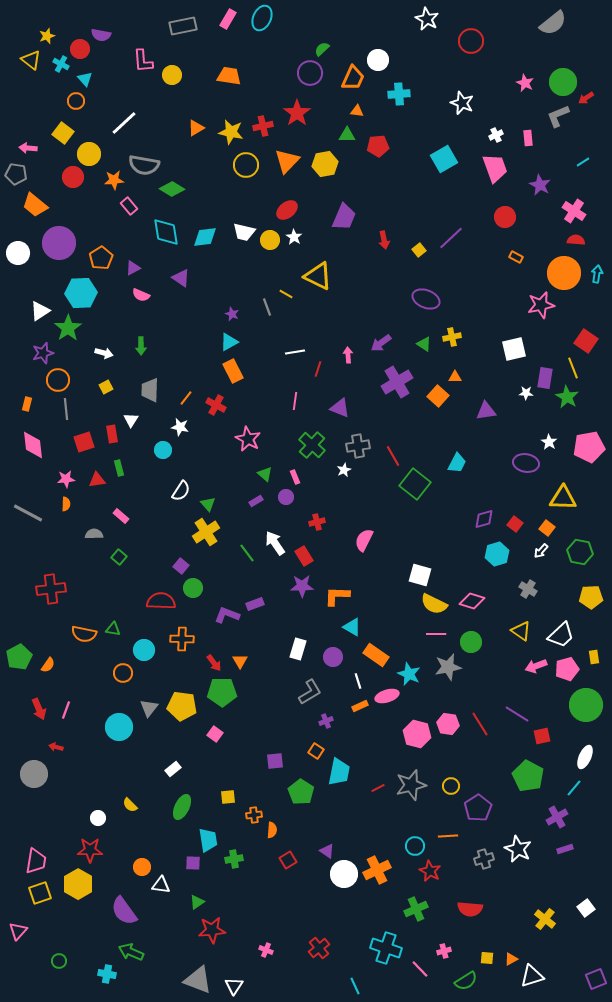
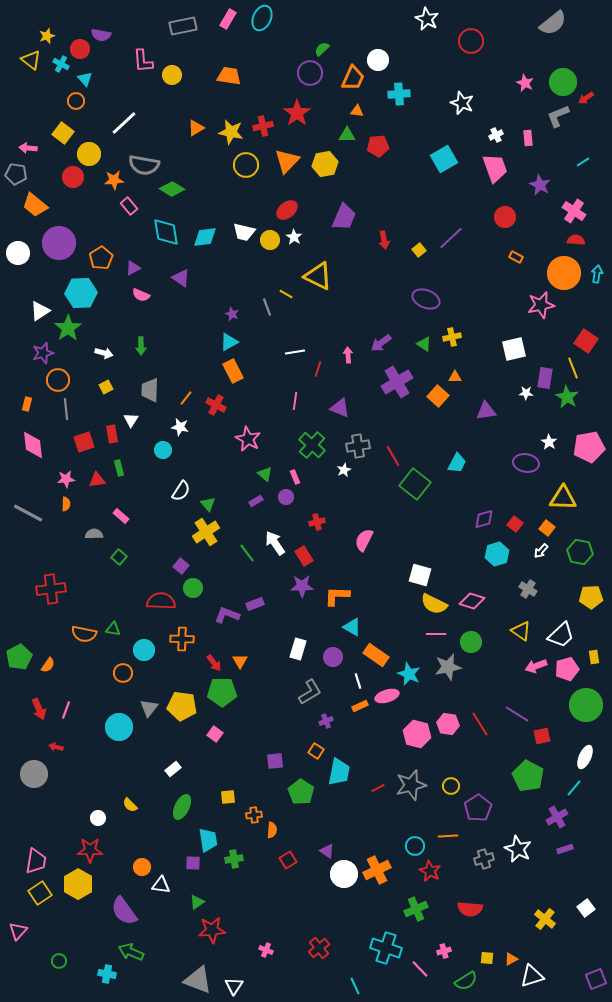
yellow square at (40, 893): rotated 15 degrees counterclockwise
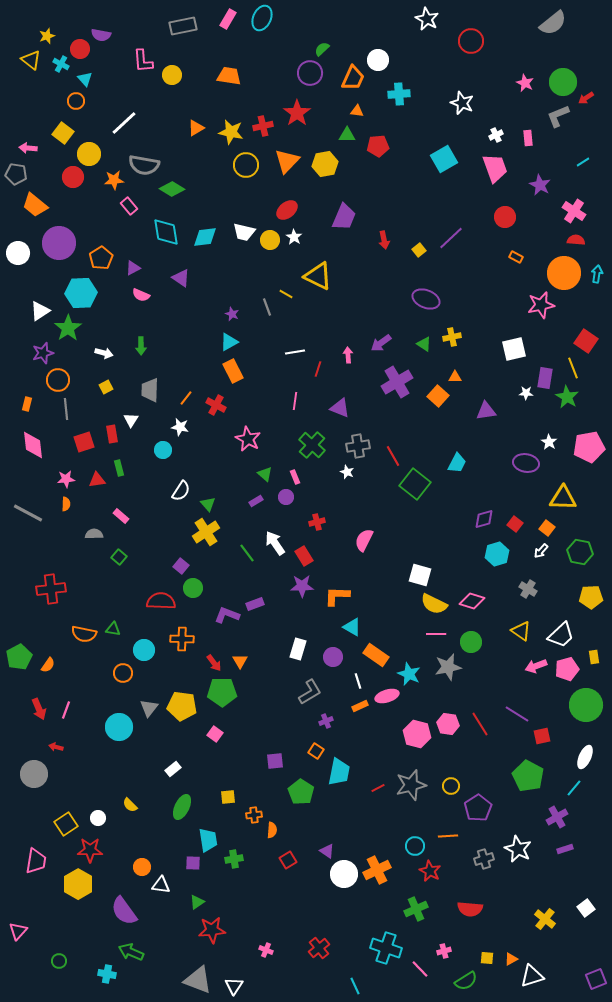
white star at (344, 470): moved 3 px right, 2 px down; rotated 24 degrees counterclockwise
yellow square at (40, 893): moved 26 px right, 69 px up
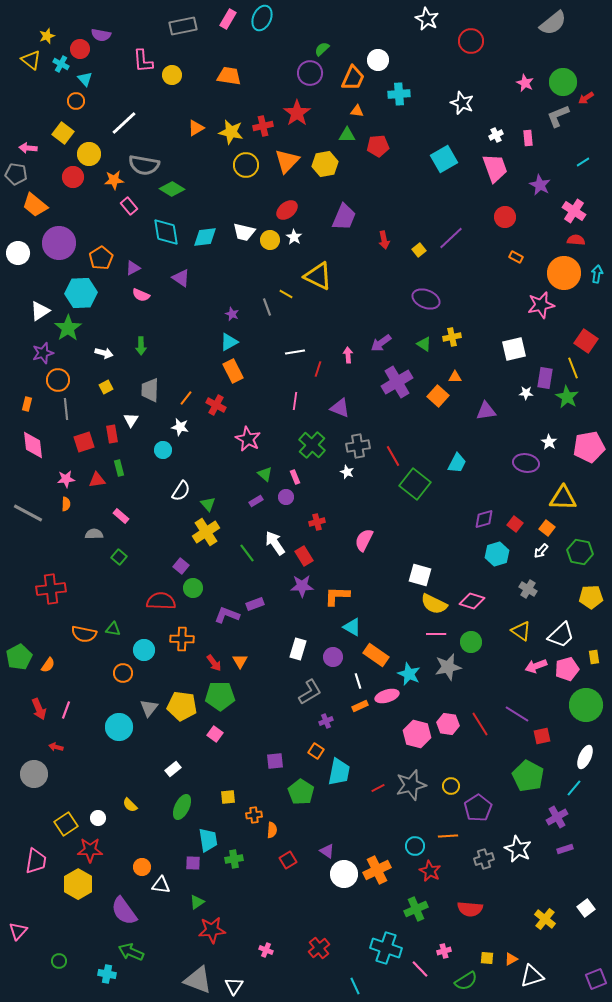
green pentagon at (222, 692): moved 2 px left, 4 px down
